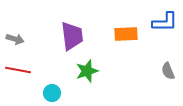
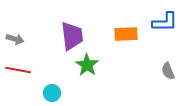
green star: moved 6 px up; rotated 20 degrees counterclockwise
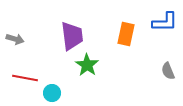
orange rectangle: rotated 75 degrees counterclockwise
red line: moved 7 px right, 8 px down
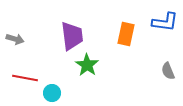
blue L-shape: rotated 8 degrees clockwise
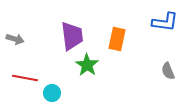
orange rectangle: moved 9 px left, 5 px down
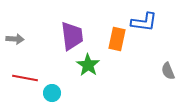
blue L-shape: moved 21 px left
gray arrow: rotated 12 degrees counterclockwise
green star: moved 1 px right
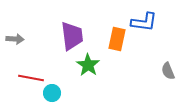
red line: moved 6 px right
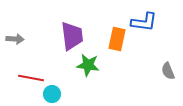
green star: rotated 25 degrees counterclockwise
cyan circle: moved 1 px down
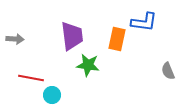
cyan circle: moved 1 px down
